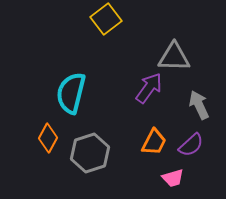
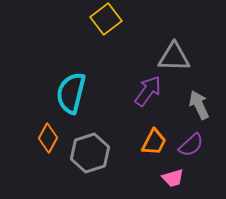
purple arrow: moved 1 px left, 3 px down
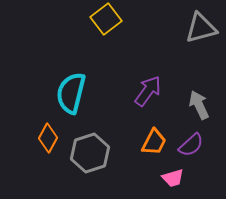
gray triangle: moved 27 px right, 29 px up; rotated 16 degrees counterclockwise
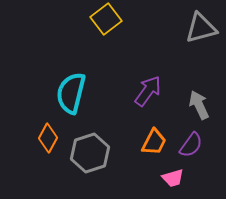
purple semicircle: rotated 12 degrees counterclockwise
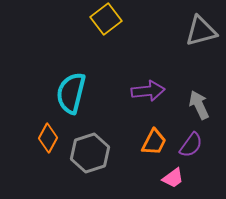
gray triangle: moved 3 px down
purple arrow: rotated 48 degrees clockwise
pink trapezoid: rotated 20 degrees counterclockwise
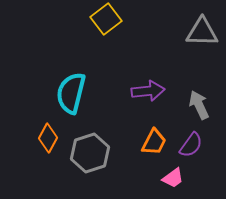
gray triangle: moved 1 px right, 1 px down; rotated 16 degrees clockwise
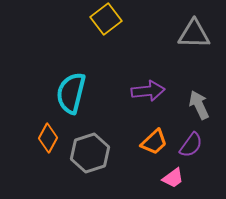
gray triangle: moved 8 px left, 2 px down
orange trapezoid: rotated 20 degrees clockwise
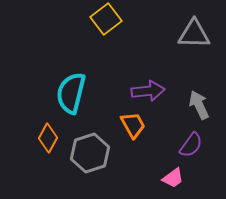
orange trapezoid: moved 21 px left, 17 px up; rotated 76 degrees counterclockwise
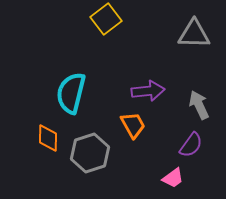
orange diamond: rotated 28 degrees counterclockwise
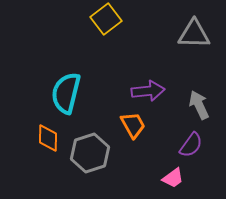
cyan semicircle: moved 5 px left
